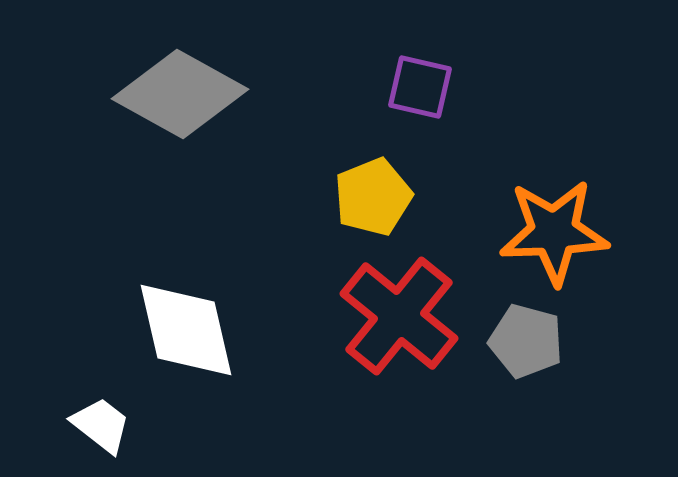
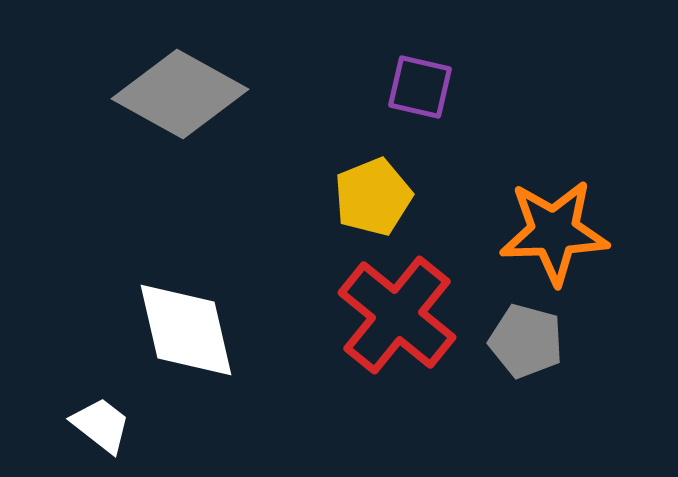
red cross: moved 2 px left, 1 px up
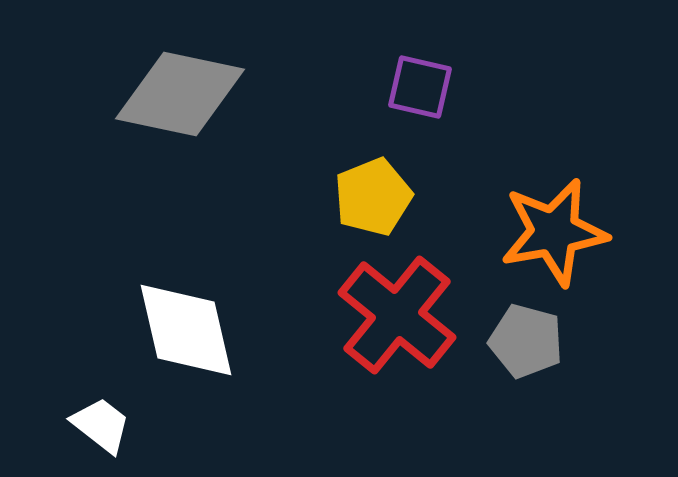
gray diamond: rotated 17 degrees counterclockwise
orange star: rotated 8 degrees counterclockwise
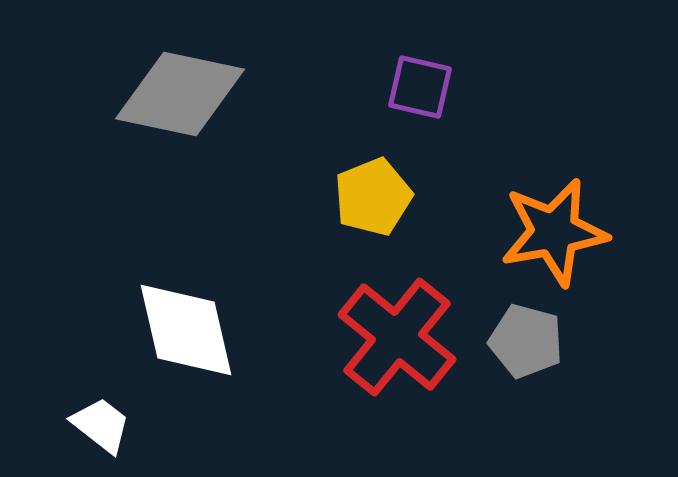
red cross: moved 22 px down
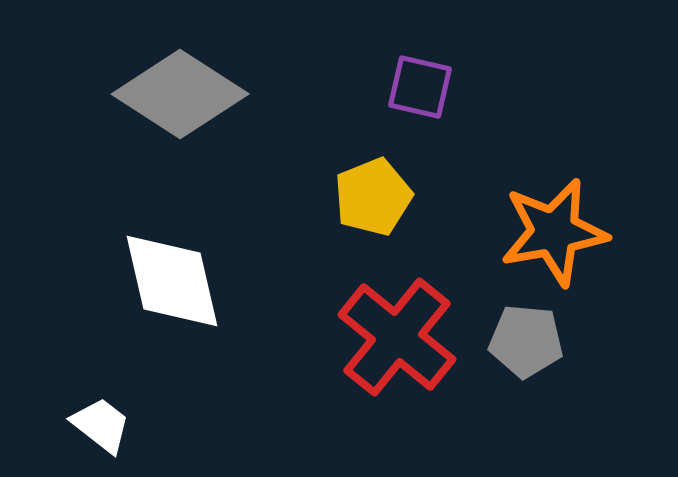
gray diamond: rotated 21 degrees clockwise
white diamond: moved 14 px left, 49 px up
gray pentagon: rotated 10 degrees counterclockwise
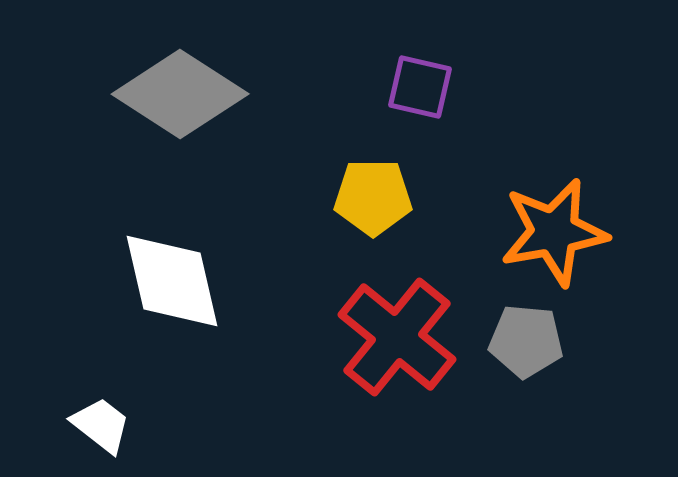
yellow pentagon: rotated 22 degrees clockwise
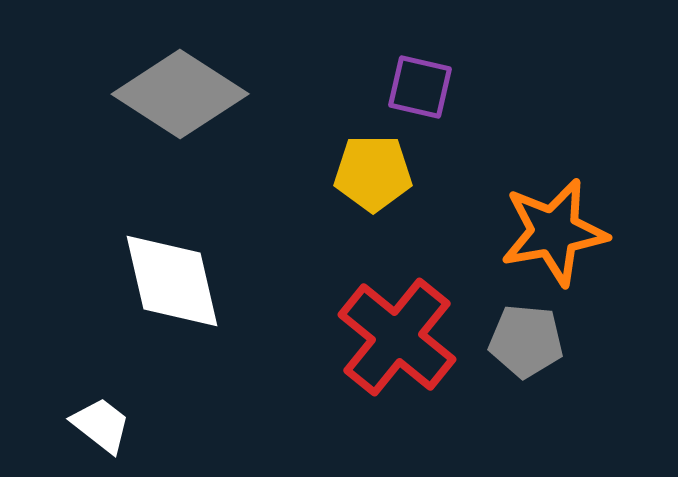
yellow pentagon: moved 24 px up
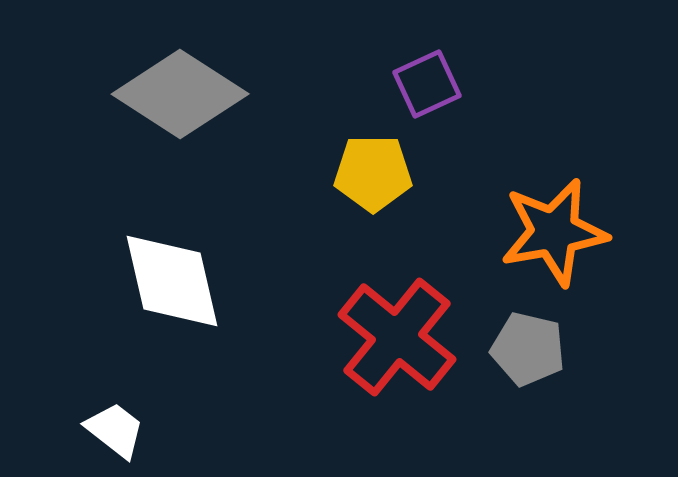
purple square: moved 7 px right, 3 px up; rotated 38 degrees counterclockwise
gray pentagon: moved 2 px right, 8 px down; rotated 8 degrees clockwise
white trapezoid: moved 14 px right, 5 px down
